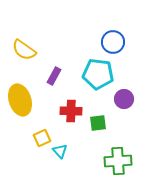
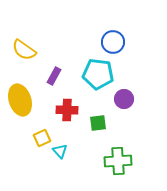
red cross: moved 4 px left, 1 px up
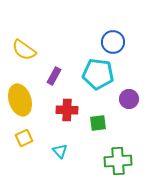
purple circle: moved 5 px right
yellow square: moved 18 px left
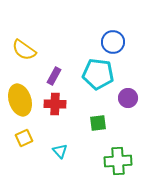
purple circle: moved 1 px left, 1 px up
red cross: moved 12 px left, 6 px up
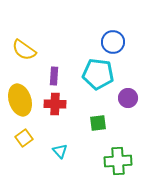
purple rectangle: rotated 24 degrees counterclockwise
yellow square: rotated 12 degrees counterclockwise
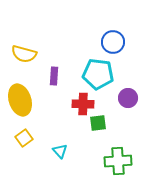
yellow semicircle: moved 4 px down; rotated 20 degrees counterclockwise
red cross: moved 28 px right
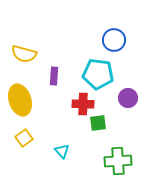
blue circle: moved 1 px right, 2 px up
cyan triangle: moved 2 px right
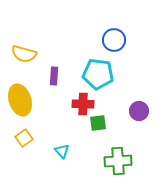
purple circle: moved 11 px right, 13 px down
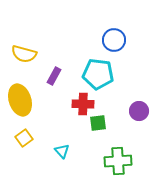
purple rectangle: rotated 24 degrees clockwise
